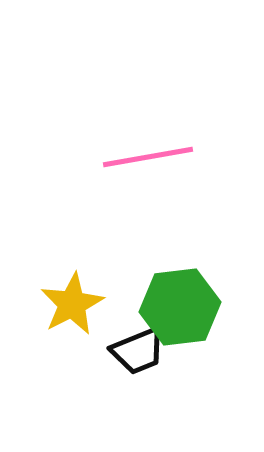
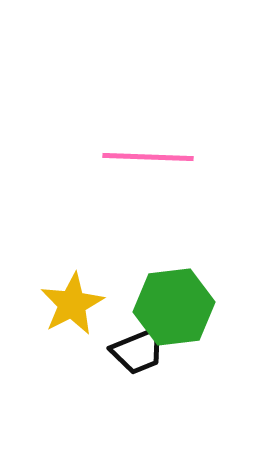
pink line: rotated 12 degrees clockwise
green hexagon: moved 6 px left
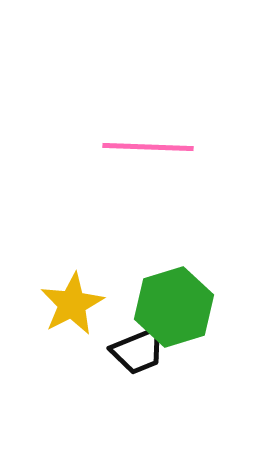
pink line: moved 10 px up
green hexagon: rotated 10 degrees counterclockwise
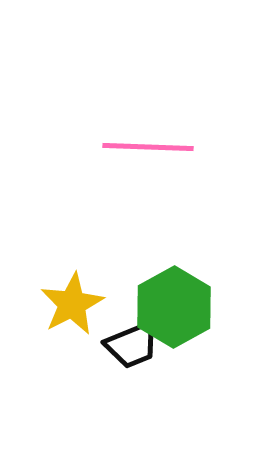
green hexagon: rotated 12 degrees counterclockwise
black trapezoid: moved 6 px left, 6 px up
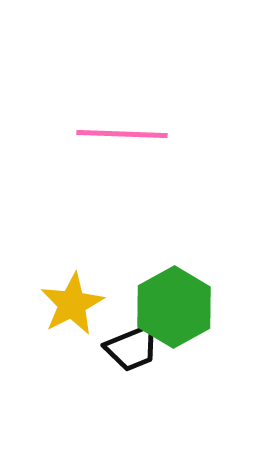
pink line: moved 26 px left, 13 px up
black trapezoid: moved 3 px down
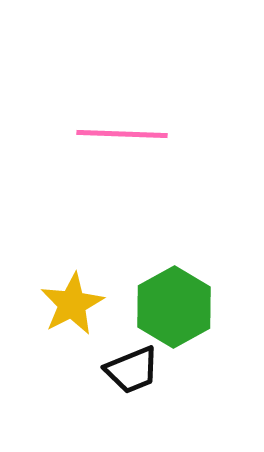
black trapezoid: moved 22 px down
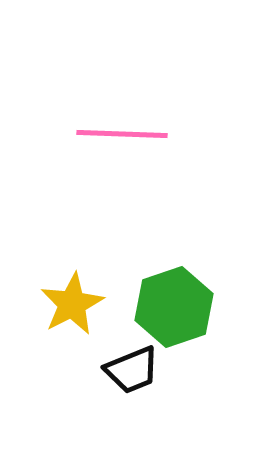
green hexagon: rotated 10 degrees clockwise
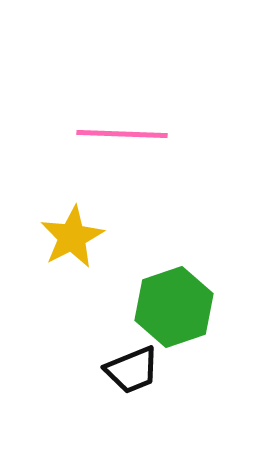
yellow star: moved 67 px up
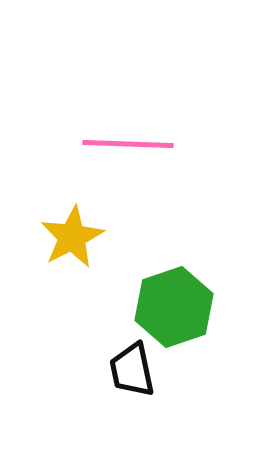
pink line: moved 6 px right, 10 px down
black trapezoid: rotated 100 degrees clockwise
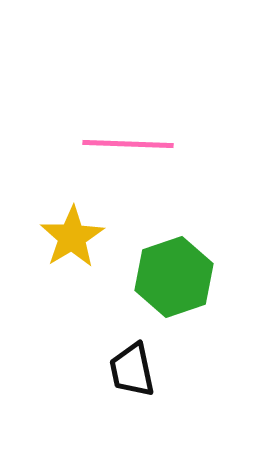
yellow star: rotated 4 degrees counterclockwise
green hexagon: moved 30 px up
